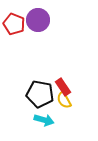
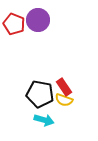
red rectangle: moved 1 px right
yellow semicircle: rotated 42 degrees counterclockwise
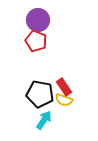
red pentagon: moved 22 px right, 17 px down
cyan arrow: rotated 72 degrees counterclockwise
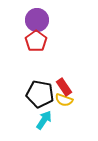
purple circle: moved 1 px left
red pentagon: rotated 15 degrees clockwise
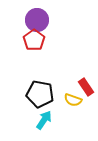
red pentagon: moved 2 px left, 1 px up
red rectangle: moved 22 px right
yellow semicircle: moved 9 px right
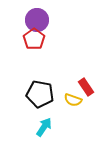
red pentagon: moved 1 px up
cyan arrow: moved 7 px down
